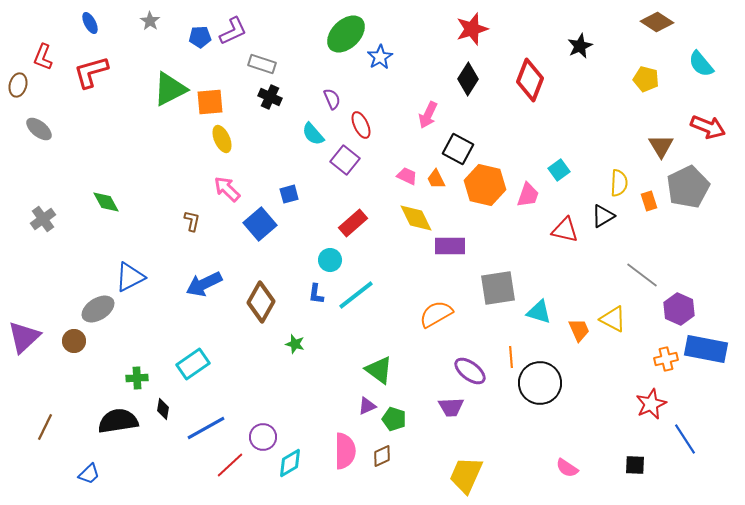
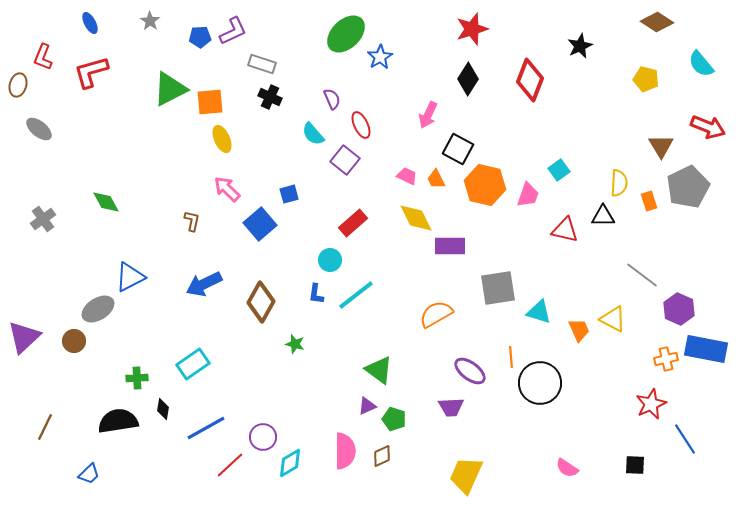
black triangle at (603, 216): rotated 30 degrees clockwise
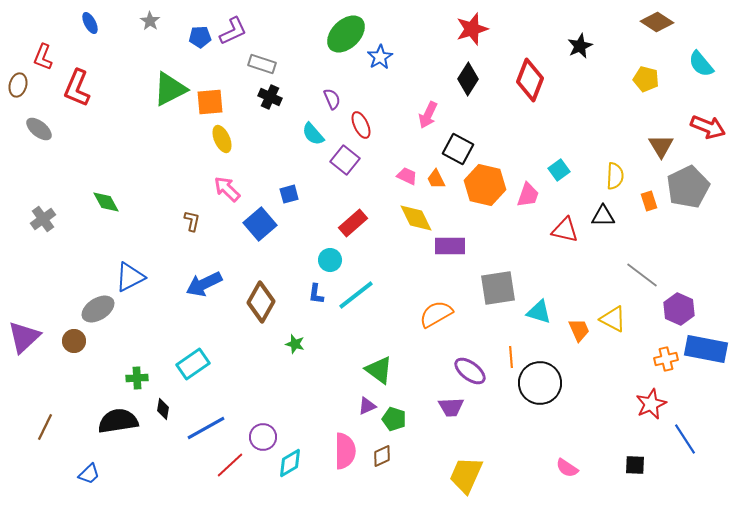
red L-shape at (91, 72): moved 14 px left, 16 px down; rotated 51 degrees counterclockwise
yellow semicircle at (619, 183): moved 4 px left, 7 px up
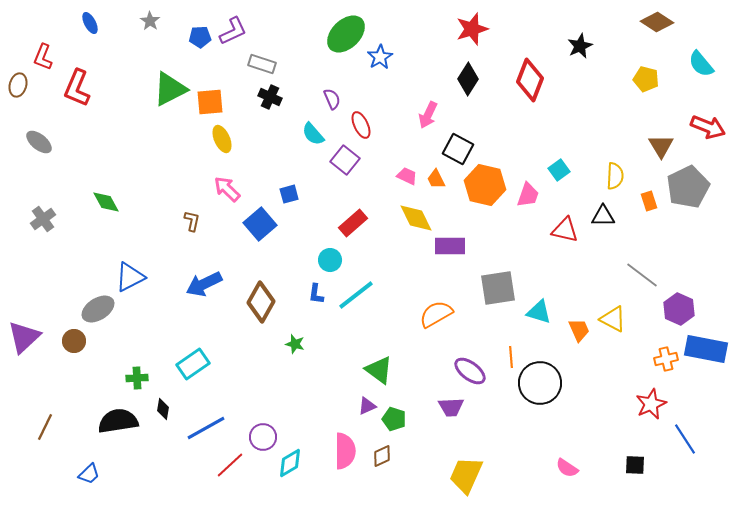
gray ellipse at (39, 129): moved 13 px down
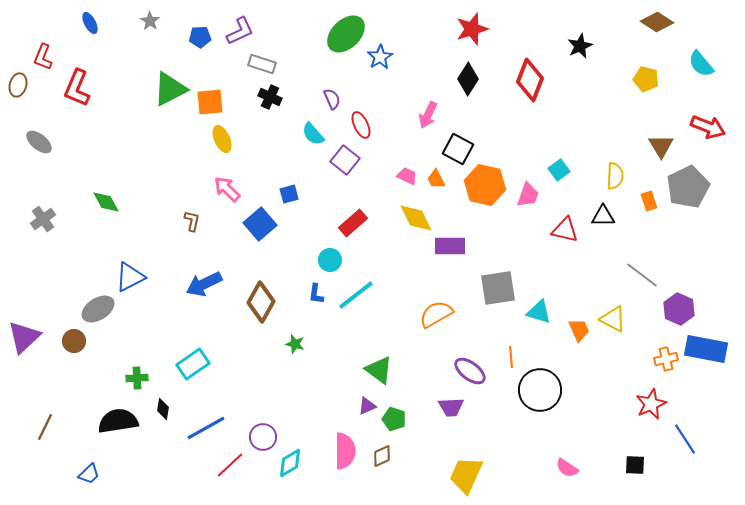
purple L-shape at (233, 31): moved 7 px right
black circle at (540, 383): moved 7 px down
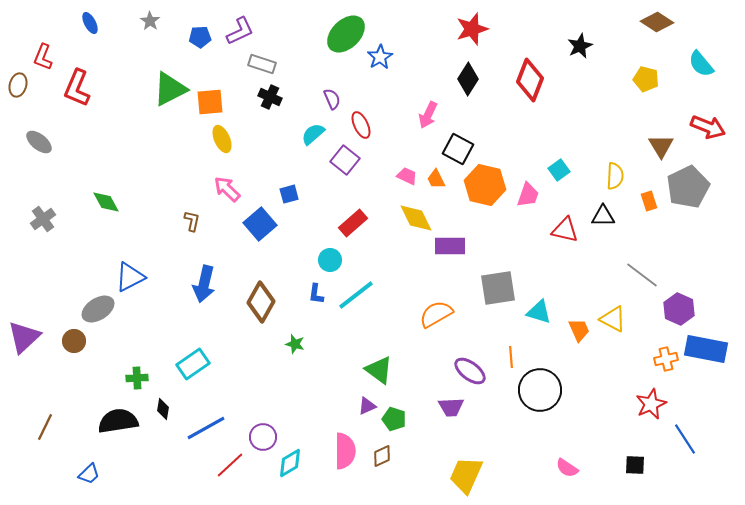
cyan semicircle at (313, 134): rotated 90 degrees clockwise
blue arrow at (204, 284): rotated 51 degrees counterclockwise
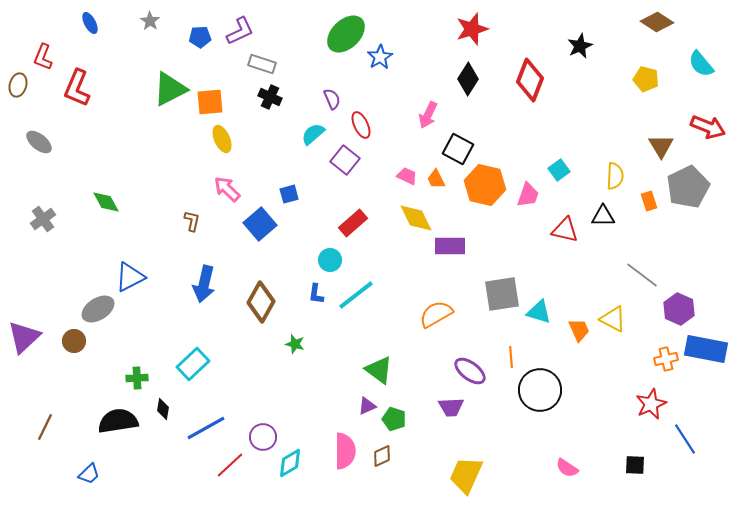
gray square at (498, 288): moved 4 px right, 6 px down
cyan rectangle at (193, 364): rotated 8 degrees counterclockwise
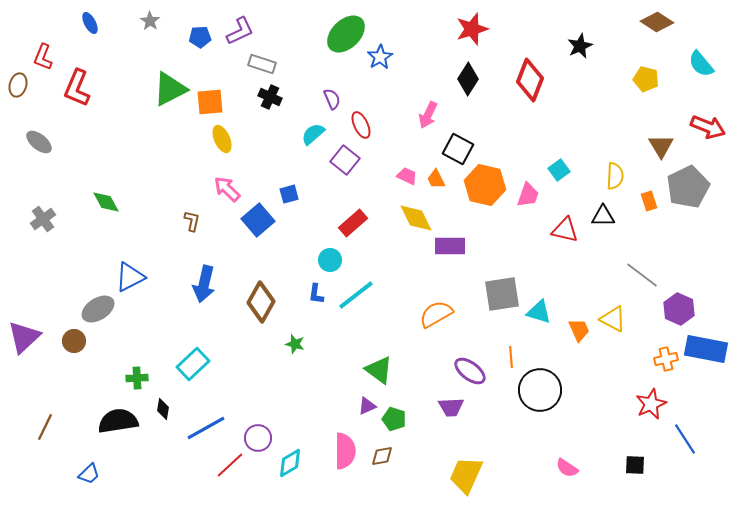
blue square at (260, 224): moved 2 px left, 4 px up
purple circle at (263, 437): moved 5 px left, 1 px down
brown diamond at (382, 456): rotated 15 degrees clockwise
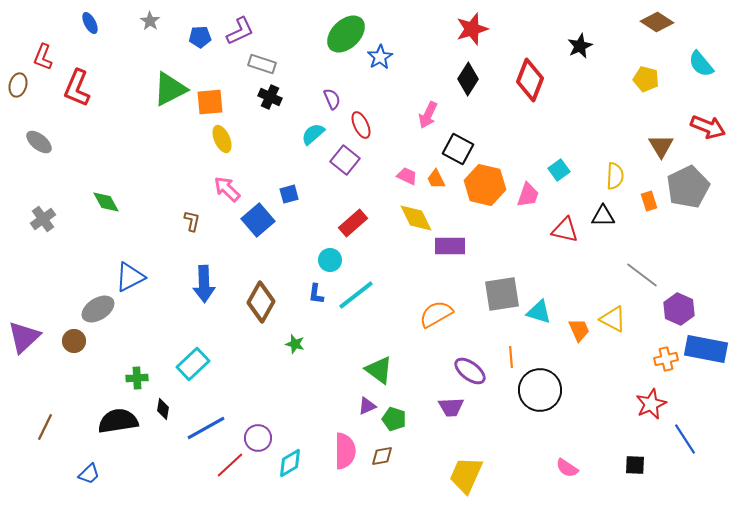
blue arrow at (204, 284): rotated 15 degrees counterclockwise
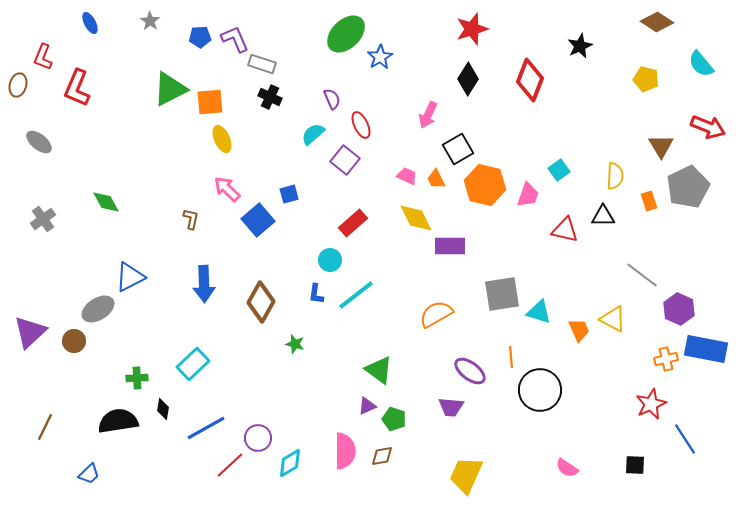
purple L-shape at (240, 31): moved 5 px left, 8 px down; rotated 88 degrees counterclockwise
black square at (458, 149): rotated 32 degrees clockwise
brown L-shape at (192, 221): moved 1 px left, 2 px up
purple triangle at (24, 337): moved 6 px right, 5 px up
purple trapezoid at (451, 407): rotated 8 degrees clockwise
